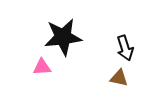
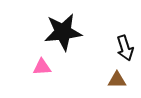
black star: moved 5 px up
brown triangle: moved 2 px left, 2 px down; rotated 12 degrees counterclockwise
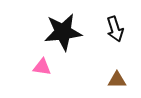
black arrow: moved 10 px left, 19 px up
pink triangle: rotated 12 degrees clockwise
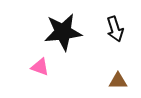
pink triangle: moved 2 px left; rotated 12 degrees clockwise
brown triangle: moved 1 px right, 1 px down
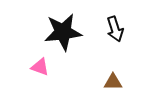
brown triangle: moved 5 px left, 1 px down
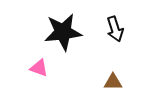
pink triangle: moved 1 px left, 1 px down
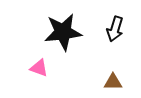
black arrow: rotated 35 degrees clockwise
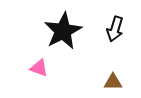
black star: moved 1 px up; rotated 21 degrees counterclockwise
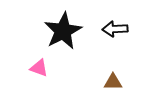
black arrow: rotated 70 degrees clockwise
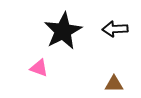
brown triangle: moved 1 px right, 2 px down
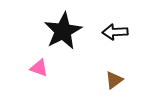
black arrow: moved 3 px down
brown triangle: moved 4 px up; rotated 36 degrees counterclockwise
